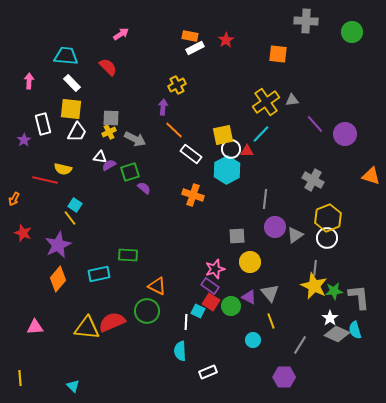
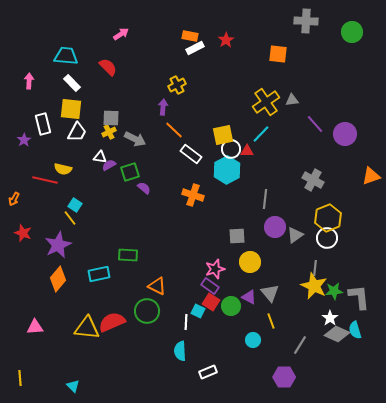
orange triangle at (371, 176): rotated 36 degrees counterclockwise
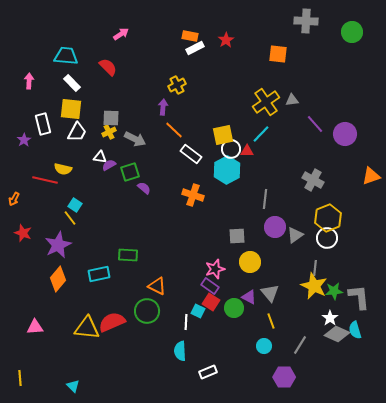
green circle at (231, 306): moved 3 px right, 2 px down
cyan circle at (253, 340): moved 11 px right, 6 px down
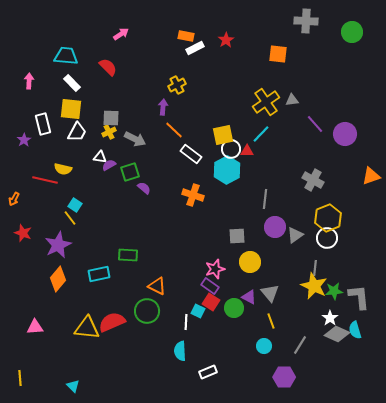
orange rectangle at (190, 36): moved 4 px left
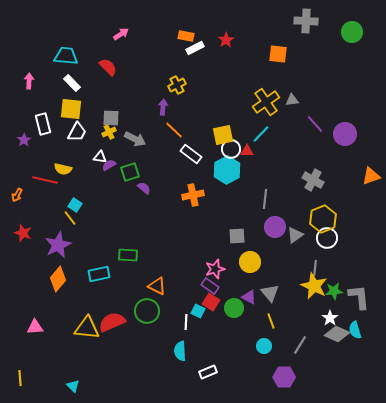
orange cross at (193, 195): rotated 30 degrees counterclockwise
orange arrow at (14, 199): moved 3 px right, 4 px up
yellow hexagon at (328, 218): moved 5 px left, 1 px down
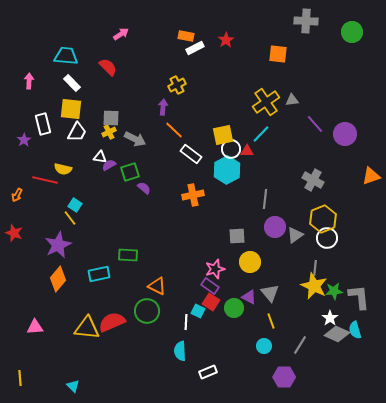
red star at (23, 233): moved 9 px left
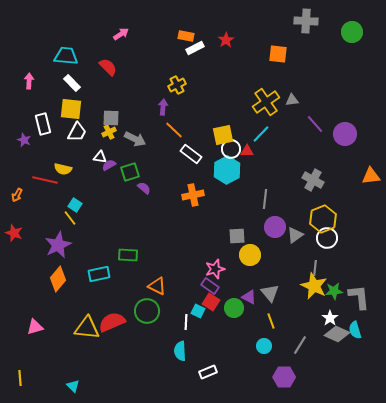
purple star at (24, 140): rotated 16 degrees counterclockwise
orange triangle at (371, 176): rotated 12 degrees clockwise
yellow circle at (250, 262): moved 7 px up
pink triangle at (35, 327): rotated 12 degrees counterclockwise
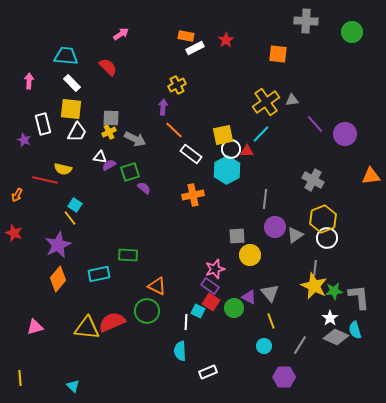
gray diamond at (337, 334): moved 1 px left, 3 px down
